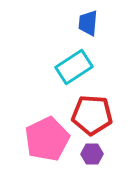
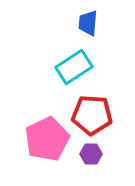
purple hexagon: moved 1 px left
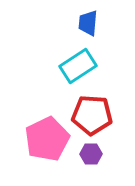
cyan rectangle: moved 4 px right, 1 px up
